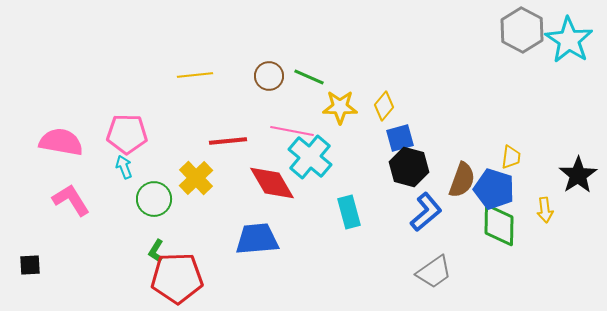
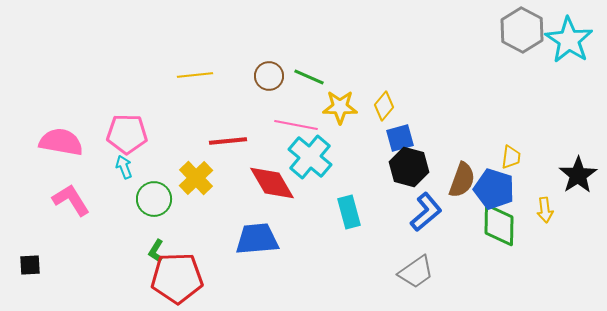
pink line: moved 4 px right, 6 px up
gray trapezoid: moved 18 px left
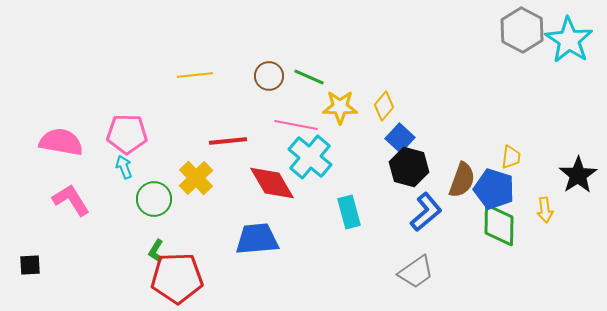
blue square: rotated 32 degrees counterclockwise
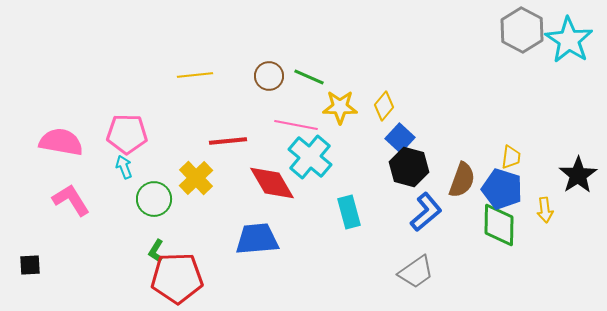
blue pentagon: moved 8 px right
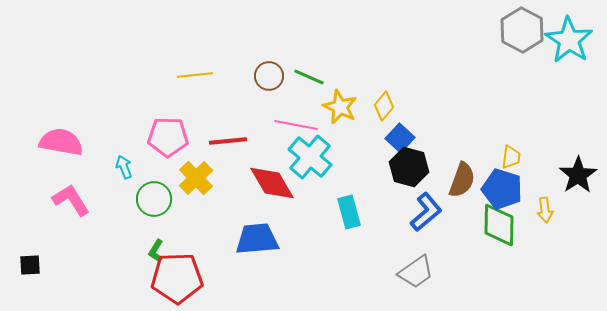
yellow star: rotated 24 degrees clockwise
pink pentagon: moved 41 px right, 3 px down
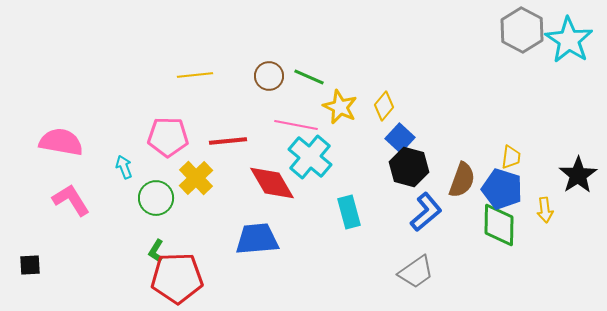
green circle: moved 2 px right, 1 px up
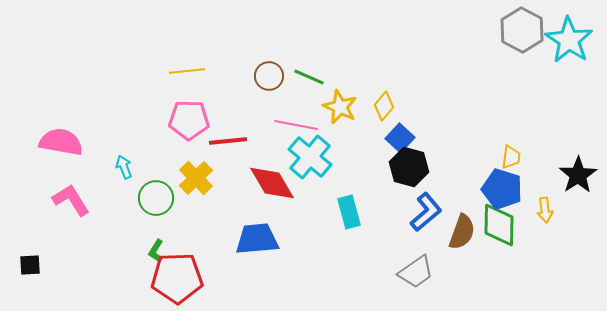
yellow line: moved 8 px left, 4 px up
pink pentagon: moved 21 px right, 17 px up
brown semicircle: moved 52 px down
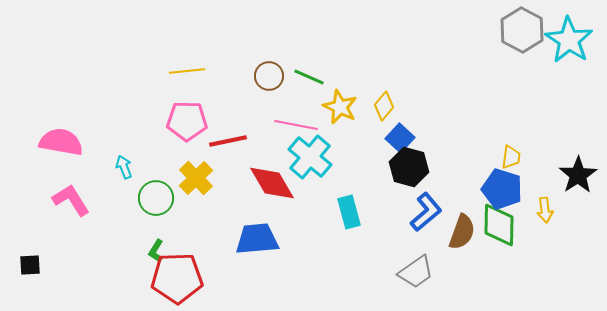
pink pentagon: moved 2 px left, 1 px down
red line: rotated 6 degrees counterclockwise
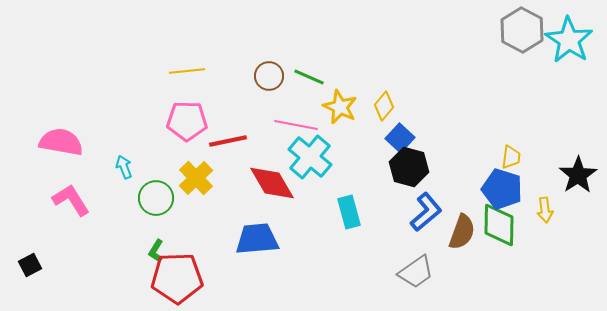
black square: rotated 25 degrees counterclockwise
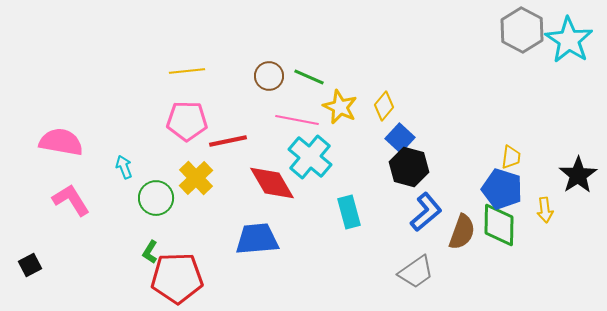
pink line: moved 1 px right, 5 px up
green L-shape: moved 6 px left, 1 px down
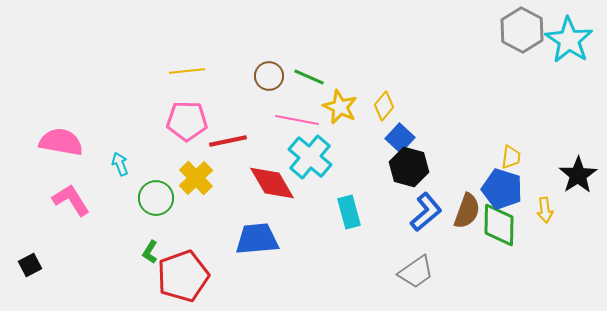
cyan arrow: moved 4 px left, 3 px up
brown semicircle: moved 5 px right, 21 px up
red pentagon: moved 6 px right, 2 px up; rotated 18 degrees counterclockwise
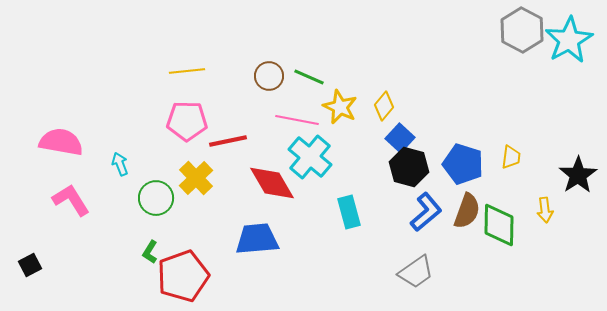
cyan star: rotated 9 degrees clockwise
blue pentagon: moved 39 px left, 25 px up
